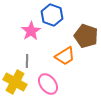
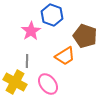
brown pentagon: moved 1 px left
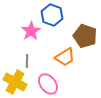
orange trapezoid: moved 1 px down
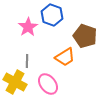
pink star: moved 3 px left, 4 px up
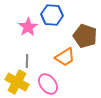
blue hexagon: rotated 15 degrees counterclockwise
yellow cross: moved 2 px right
